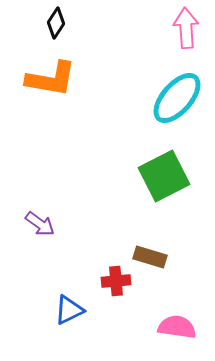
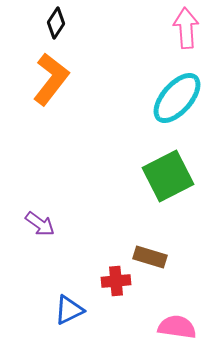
orange L-shape: rotated 62 degrees counterclockwise
green square: moved 4 px right
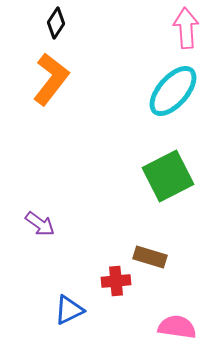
cyan ellipse: moved 4 px left, 7 px up
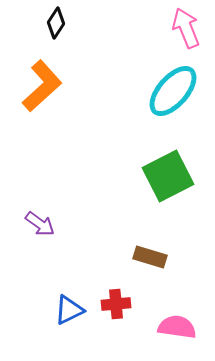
pink arrow: rotated 18 degrees counterclockwise
orange L-shape: moved 9 px left, 7 px down; rotated 10 degrees clockwise
red cross: moved 23 px down
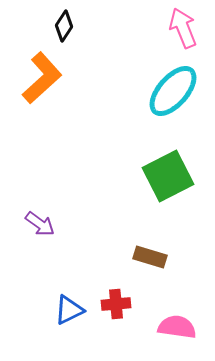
black diamond: moved 8 px right, 3 px down
pink arrow: moved 3 px left
orange L-shape: moved 8 px up
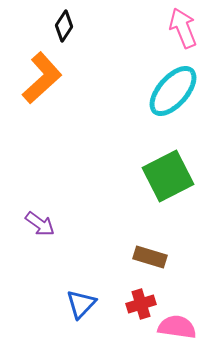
red cross: moved 25 px right; rotated 12 degrees counterclockwise
blue triangle: moved 12 px right, 6 px up; rotated 20 degrees counterclockwise
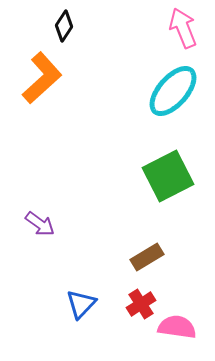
brown rectangle: moved 3 px left; rotated 48 degrees counterclockwise
red cross: rotated 16 degrees counterclockwise
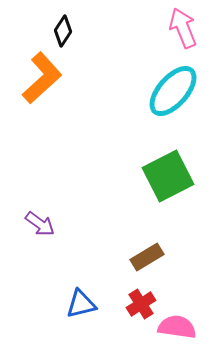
black diamond: moved 1 px left, 5 px down
blue triangle: rotated 32 degrees clockwise
